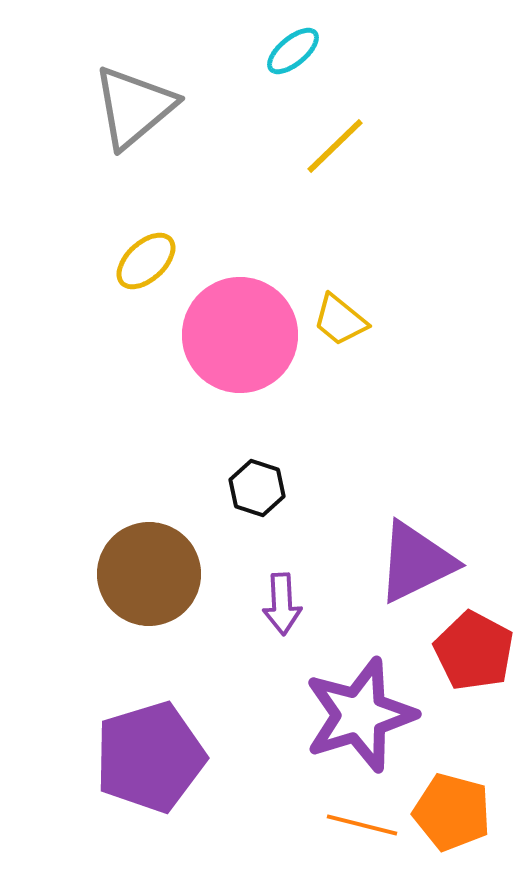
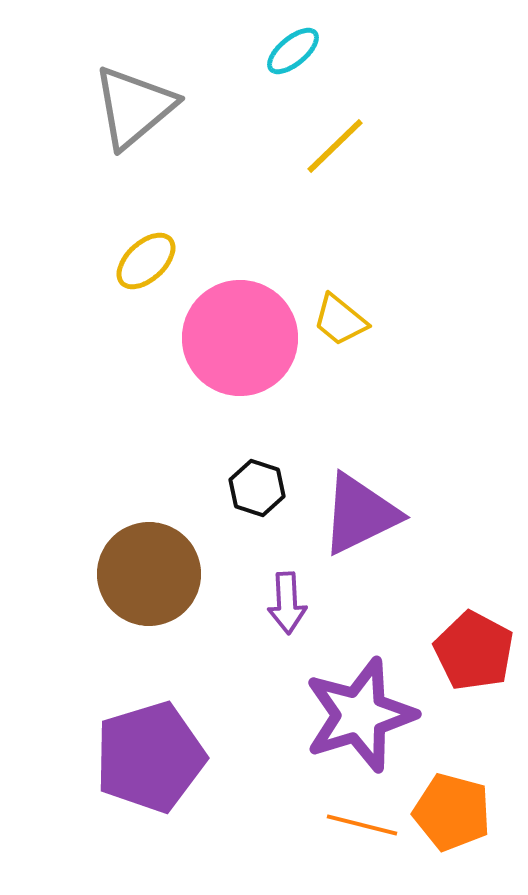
pink circle: moved 3 px down
purple triangle: moved 56 px left, 48 px up
purple arrow: moved 5 px right, 1 px up
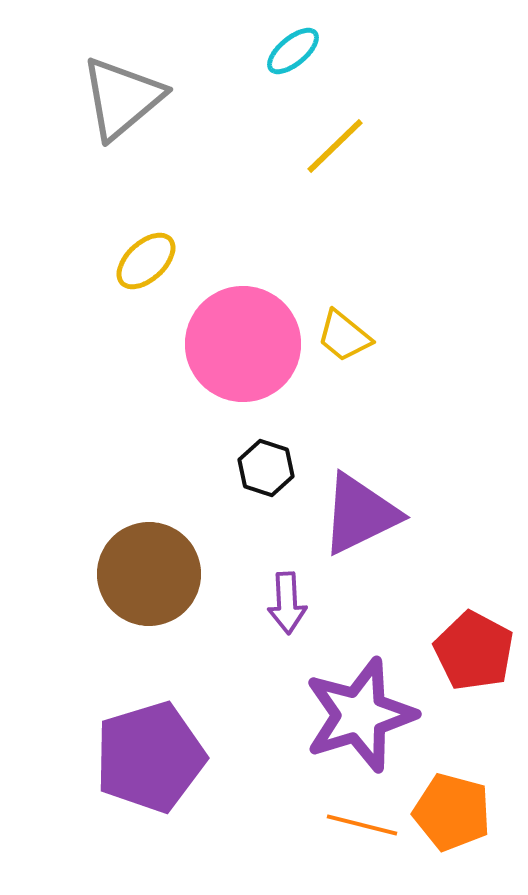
gray triangle: moved 12 px left, 9 px up
yellow trapezoid: moved 4 px right, 16 px down
pink circle: moved 3 px right, 6 px down
black hexagon: moved 9 px right, 20 px up
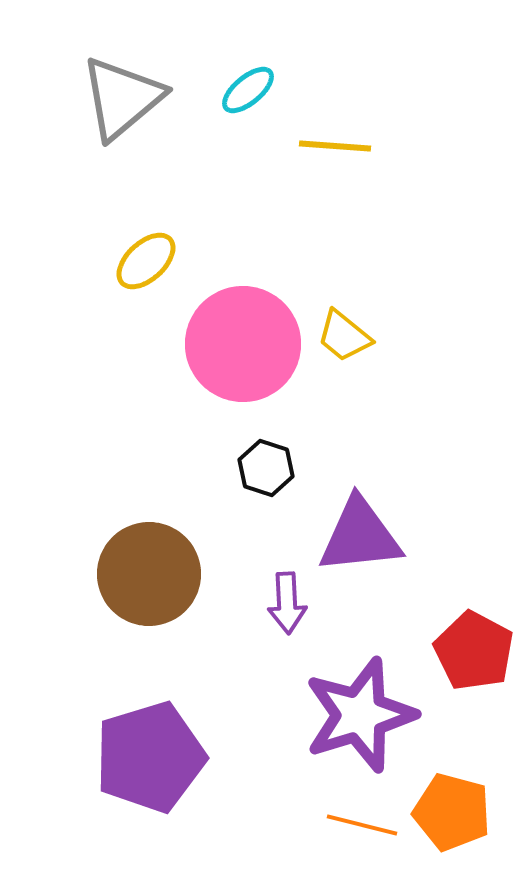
cyan ellipse: moved 45 px left, 39 px down
yellow line: rotated 48 degrees clockwise
purple triangle: moved 22 px down; rotated 20 degrees clockwise
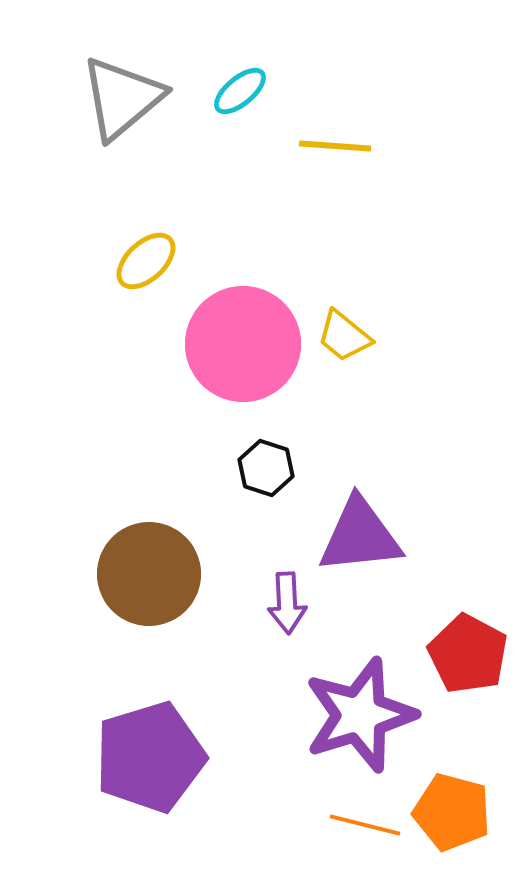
cyan ellipse: moved 8 px left, 1 px down
red pentagon: moved 6 px left, 3 px down
orange line: moved 3 px right
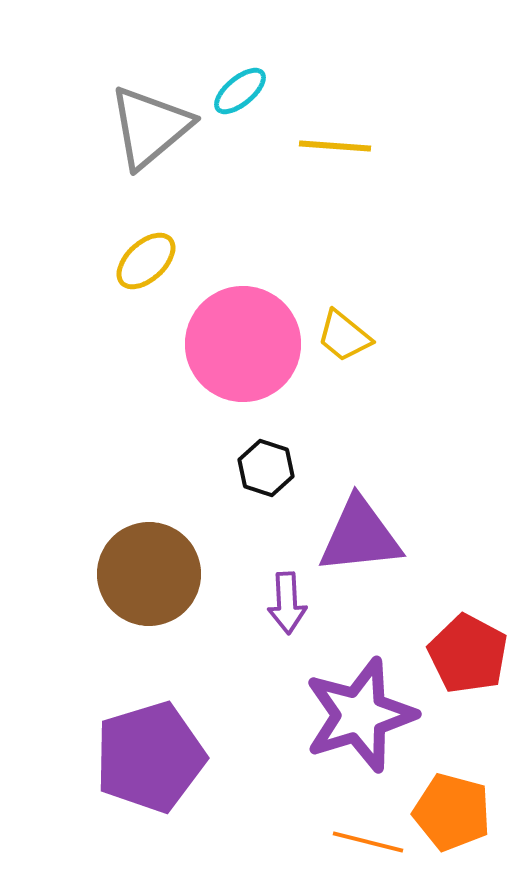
gray triangle: moved 28 px right, 29 px down
orange line: moved 3 px right, 17 px down
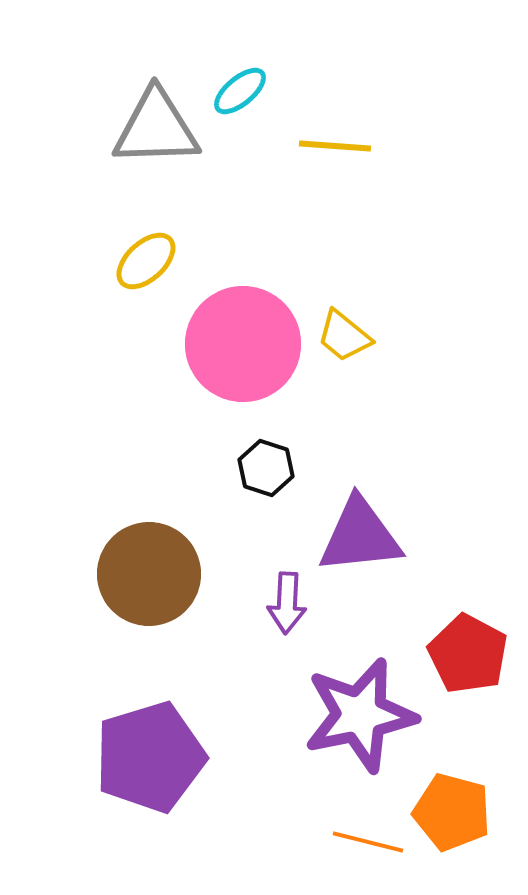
gray triangle: moved 6 px right, 1 px down; rotated 38 degrees clockwise
purple arrow: rotated 6 degrees clockwise
purple star: rotated 5 degrees clockwise
